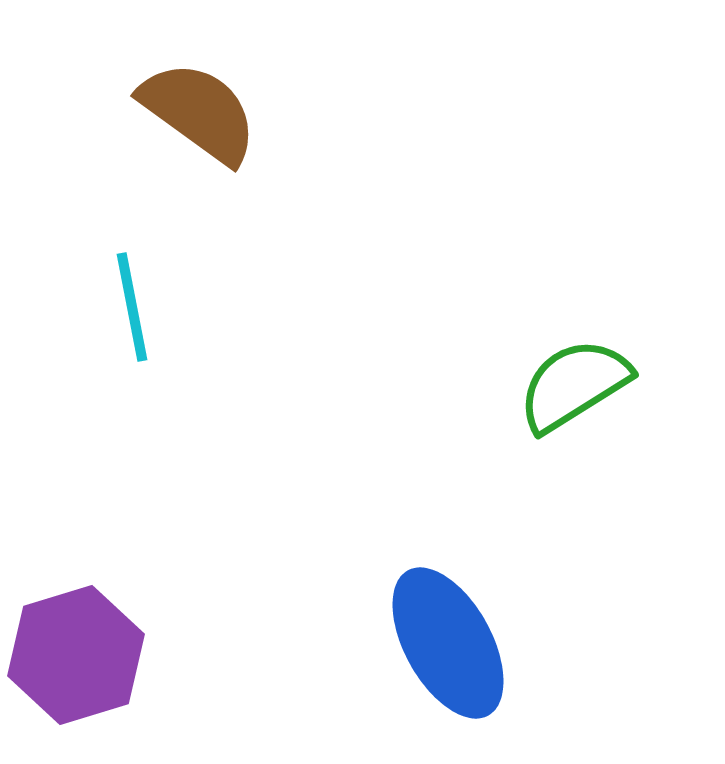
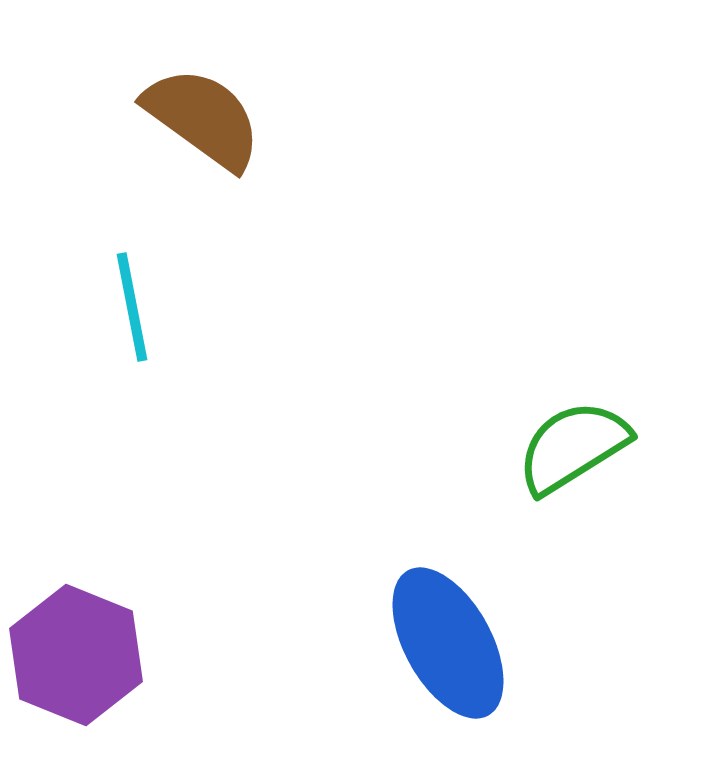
brown semicircle: moved 4 px right, 6 px down
green semicircle: moved 1 px left, 62 px down
purple hexagon: rotated 21 degrees counterclockwise
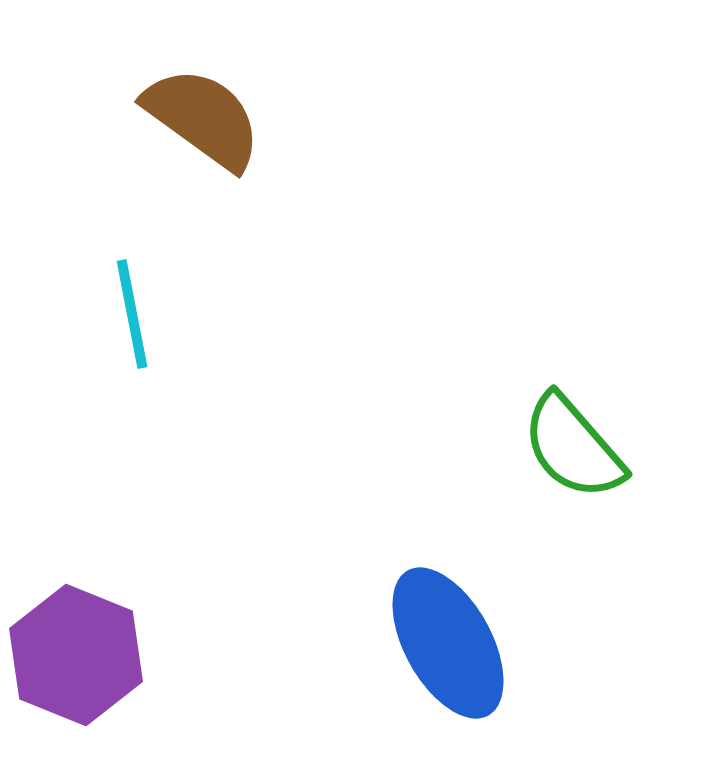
cyan line: moved 7 px down
green semicircle: rotated 99 degrees counterclockwise
